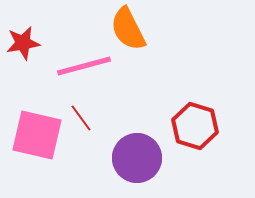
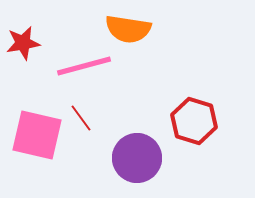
orange semicircle: rotated 54 degrees counterclockwise
red hexagon: moved 1 px left, 5 px up
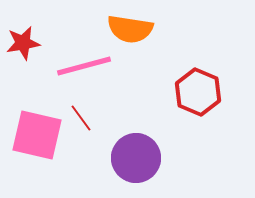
orange semicircle: moved 2 px right
red hexagon: moved 4 px right, 29 px up; rotated 6 degrees clockwise
purple circle: moved 1 px left
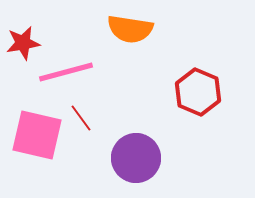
pink line: moved 18 px left, 6 px down
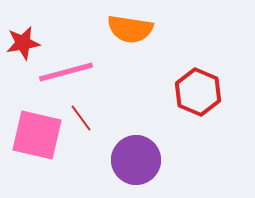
purple circle: moved 2 px down
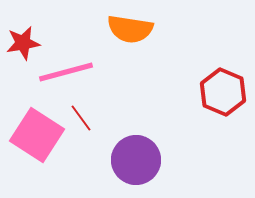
red hexagon: moved 25 px right
pink square: rotated 20 degrees clockwise
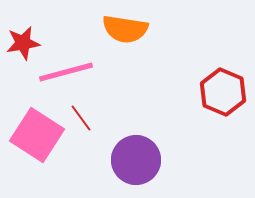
orange semicircle: moved 5 px left
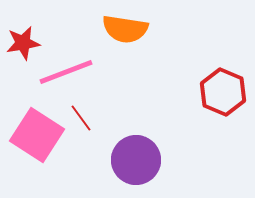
pink line: rotated 6 degrees counterclockwise
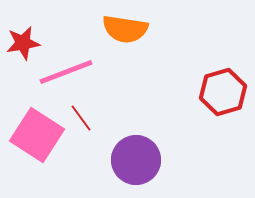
red hexagon: rotated 21 degrees clockwise
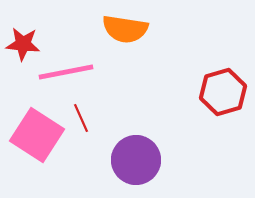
red star: moved 1 px down; rotated 16 degrees clockwise
pink line: rotated 10 degrees clockwise
red line: rotated 12 degrees clockwise
